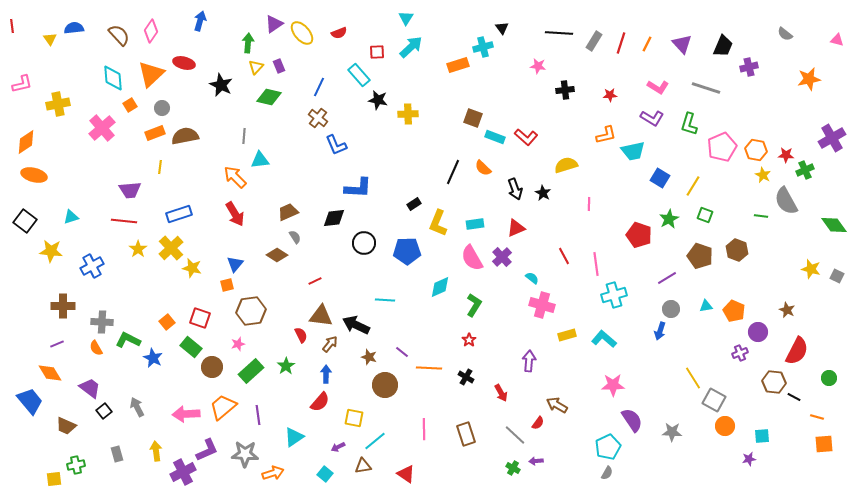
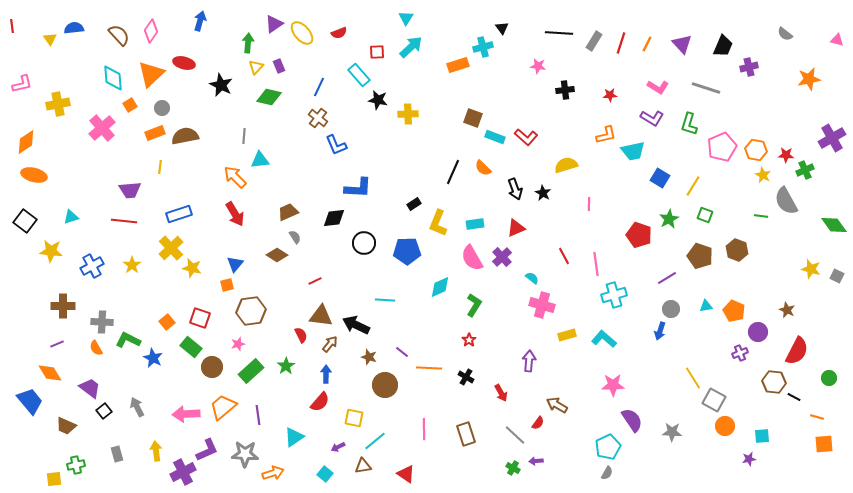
yellow star at (138, 249): moved 6 px left, 16 px down
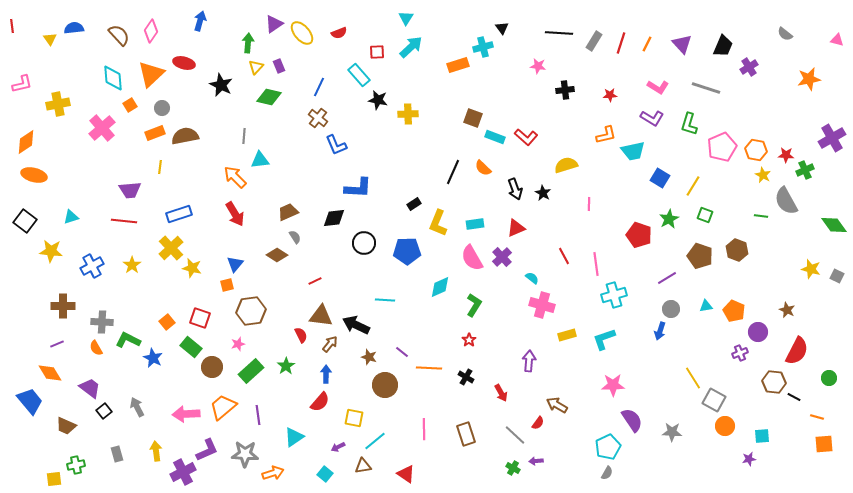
purple cross at (749, 67): rotated 18 degrees counterclockwise
cyan L-shape at (604, 339): rotated 60 degrees counterclockwise
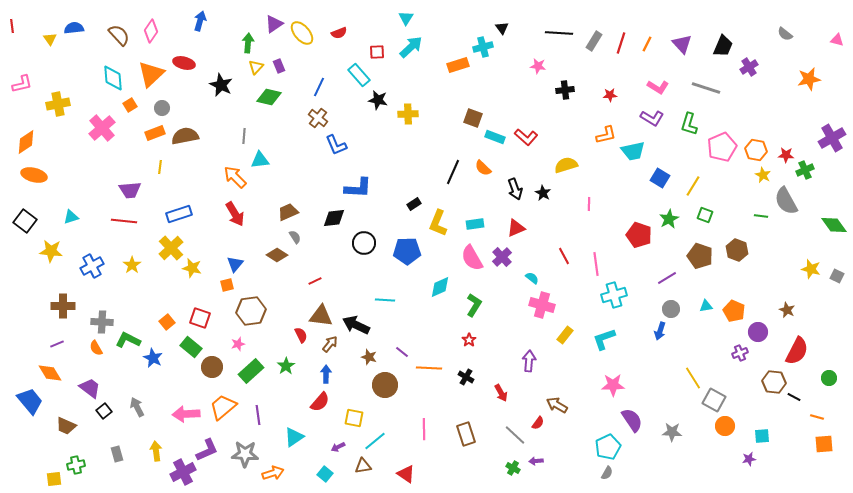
yellow rectangle at (567, 335): moved 2 px left; rotated 36 degrees counterclockwise
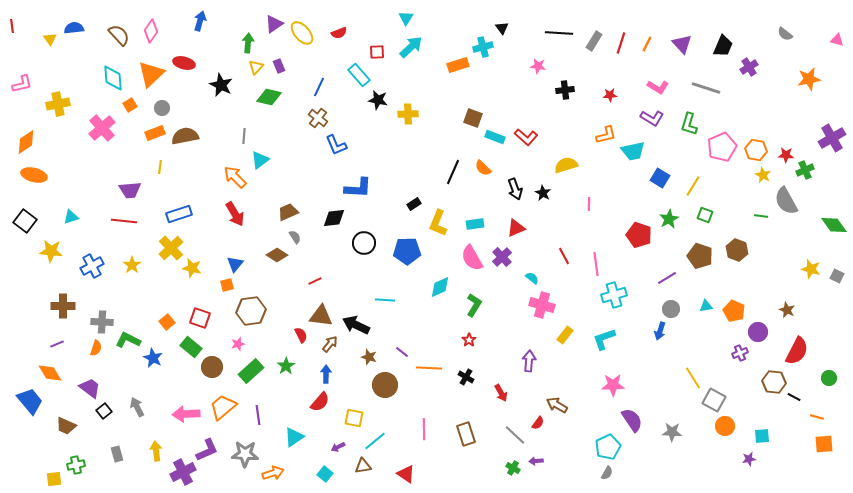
cyan triangle at (260, 160): rotated 30 degrees counterclockwise
orange semicircle at (96, 348): rotated 133 degrees counterclockwise
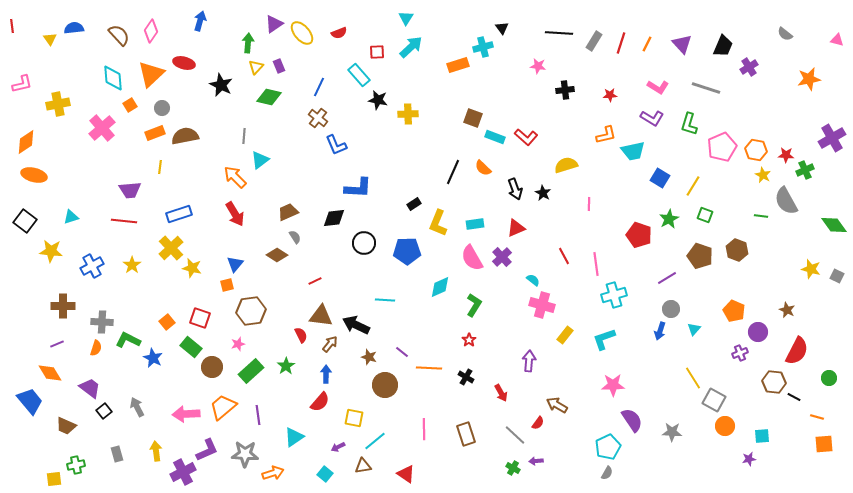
cyan semicircle at (532, 278): moved 1 px right, 2 px down
cyan triangle at (706, 306): moved 12 px left, 23 px down; rotated 40 degrees counterclockwise
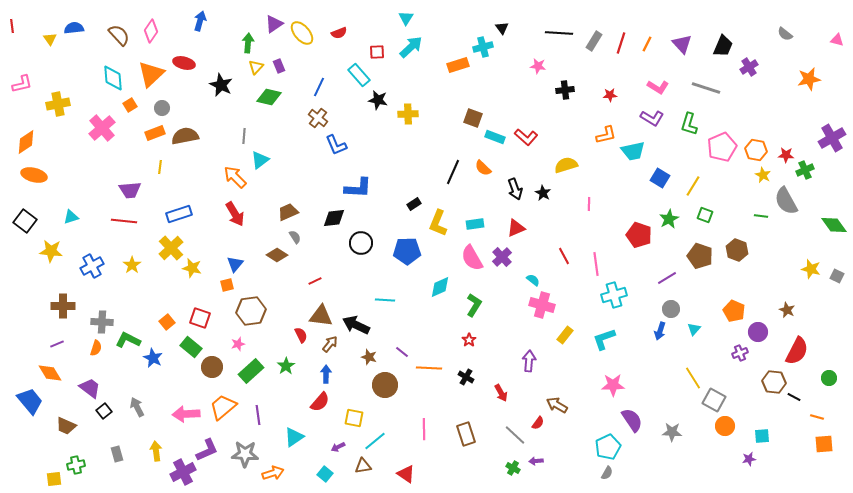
black circle at (364, 243): moved 3 px left
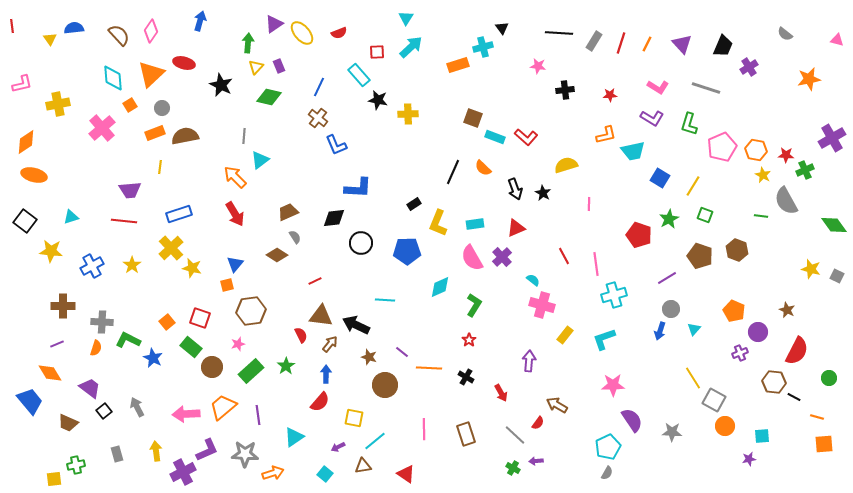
brown trapezoid at (66, 426): moved 2 px right, 3 px up
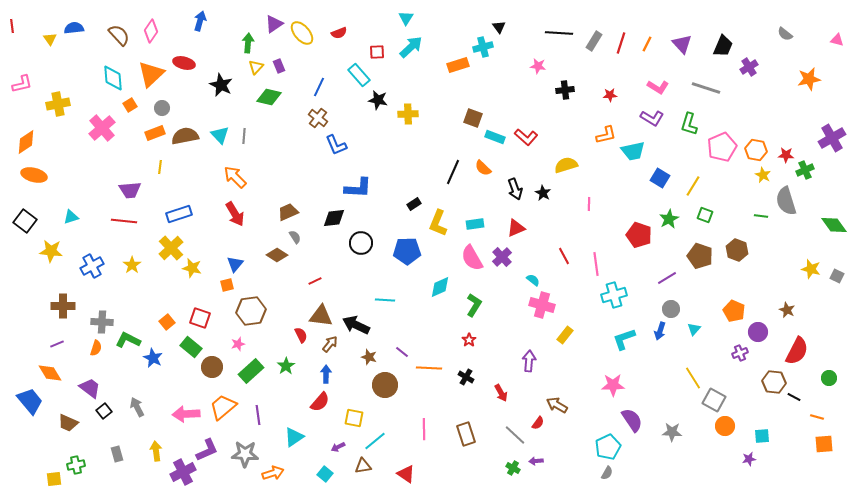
black triangle at (502, 28): moved 3 px left, 1 px up
cyan triangle at (260, 160): moved 40 px left, 25 px up; rotated 36 degrees counterclockwise
gray semicircle at (786, 201): rotated 12 degrees clockwise
cyan L-shape at (604, 339): moved 20 px right
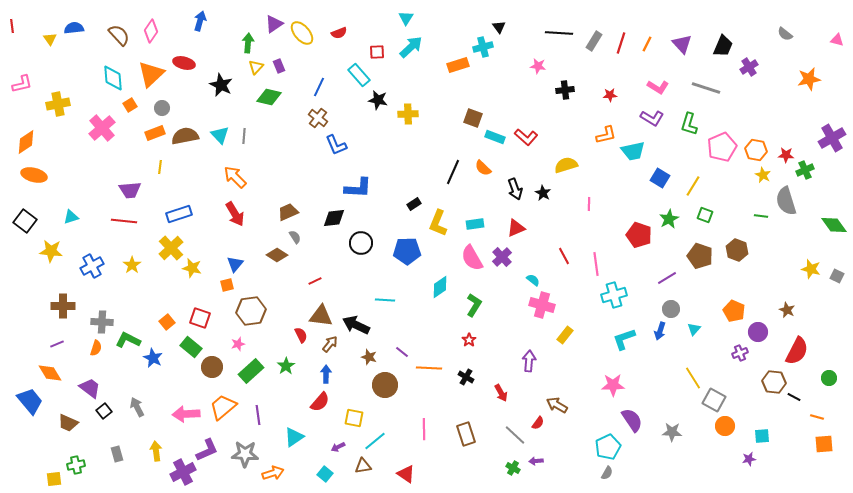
cyan diamond at (440, 287): rotated 10 degrees counterclockwise
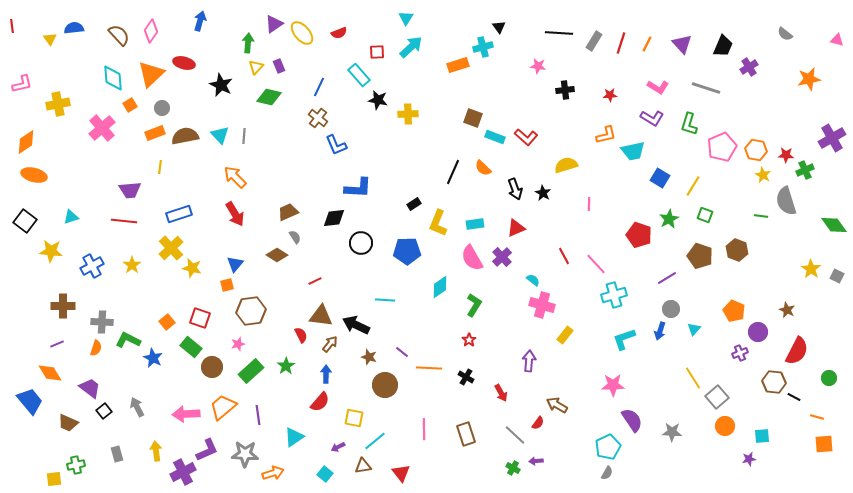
pink line at (596, 264): rotated 35 degrees counterclockwise
yellow star at (811, 269): rotated 18 degrees clockwise
gray square at (714, 400): moved 3 px right, 3 px up; rotated 20 degrees clockwise
red triangle at (406, 474): moved 5 px left, 1 px up; rotated 18 degrees clockwise
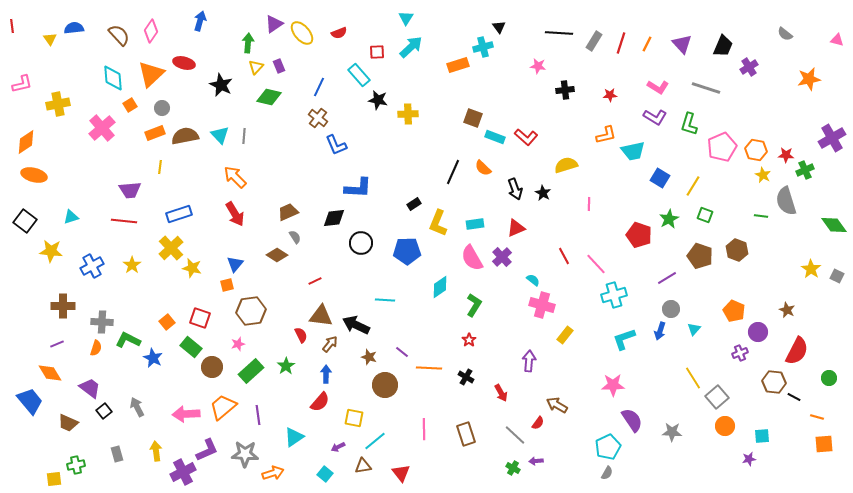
purple L-shape at (652, 118): moved 3 px right, 1 px up
